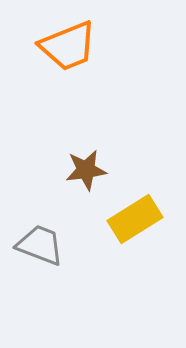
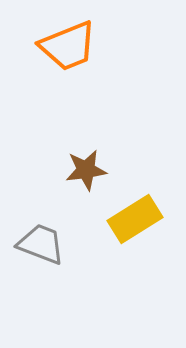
gray trapezoid: moved 1 px right, 1 px up
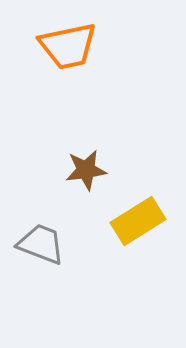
orange trapezoid: rotated 10 degrees clockwise
yellow rectangle: moved 3 px right, 2 px down
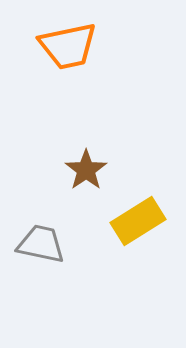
brown star: rotated 27 degrees counterclockwise
gray trapezoid: rotated 9 degrees counterclockwise
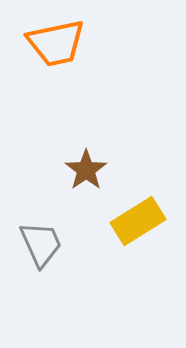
orange trapezoid: moved 12 px left, 3 px up
gray trapezoid: rotated 54 degrees clockwise
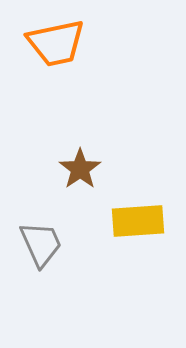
brown star: moved 6 px left, 1 px up
yellow rectangle: rotated 28 degrees clockwise
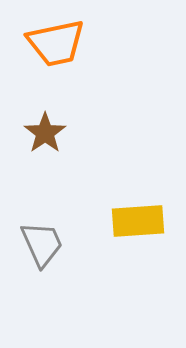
brown star: moved 35 px left, 36 px up
gray trapezoid: moved 1 px right
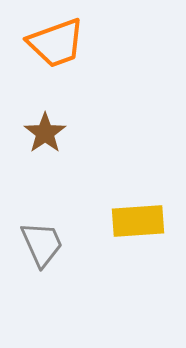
orange trapezoid: rotated 8 degrees counterclockwise
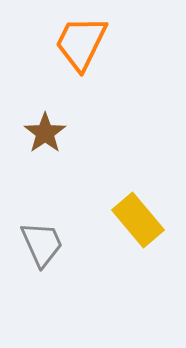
orange trapezoid: moved 25 px right; rotated 136 degrees clockwise
yellow rectangle: moved 1 px up; rotated 54 degrees clockwise
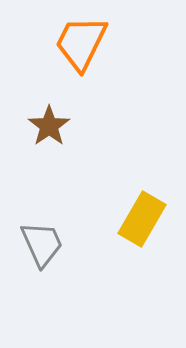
brown star: moved 4 px right, 7 px up
yellow rectangle: moved 4 px right, 1 px up; rotated 70 degrees clockwise
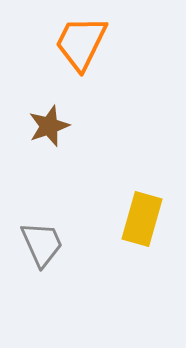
brown star: rotated 15 degrees clockwise
yellow rectangle: rotated 14 degrees counterclockwise
